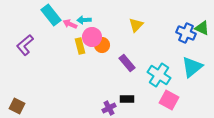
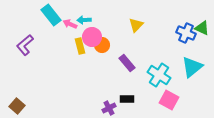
brown square: rotated 14 degrees clockwise
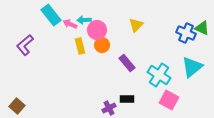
pink circle: moved 5 px right, 7 px up
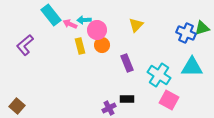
green triangle: rotated 42 degrees counterclockwise
purple rectangle: rotated 18 degrees clockwise
cyan triangle: rotated 40 degrees clockwise
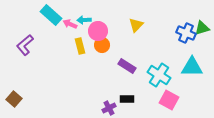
cyan rectangle: rotated 10 degrees counterclockwise
pink circle: moved 1 px right, 1 px down
purple rectangle: moved 3 px down; rotated 36 degrees counterclockwise
brown square: moved 3 px left, 7 px up
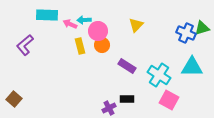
cyan rectangle: moved 4 px left; rotated 40 degrees counterclockwise
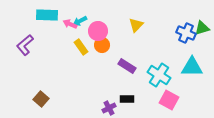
cyan arrow: moved 4 px left, 1 px down; rotated 24 degrees counterclockwise
yellow rectangle: moved 1 px right, 1 px down; rotated 21 degrees counterclockwise
brown square: moved 27 px right
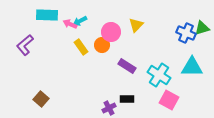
pink circle: moved 13 px right, 1 px down
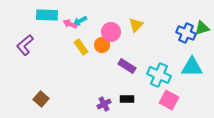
cyan cross: rotated 10 degrees counterclockwise
purple cross: moved 5 px left, 4 px up
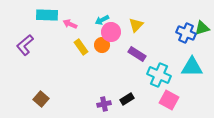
cyan arrow: moved 22 px right, 1 px up
purple rectangle: moved 10 px right, 12 px up
black rectangle: rotated 32 degrees counterclockwise
purple cross: rotated 16 degrees clockwise
